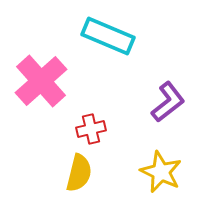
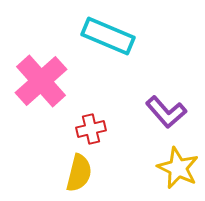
purple L-shape: moved 2 px left, 10 px down; rotated 87 degrees clockwise
yellow star: moved 17 px right, 4 px up
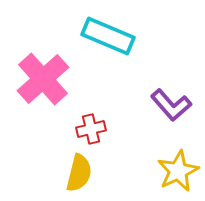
pink cross: moved 2 px right, 2 px up
purple L-shape: moved 5 px right, 7 px up
yellow star: moved 3 px down; rotated 21 degrees clockwise
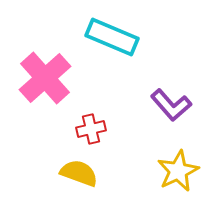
cyan rectangle: moved 4 px right, 1 px down
pink cross: moved 2 px right, 1 px up
yellow semicircle: rotated 84 degrees counterclockwise
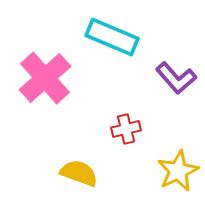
purple L-shape: moved 5 px right, 27 px up
red cross: moved 35 px right
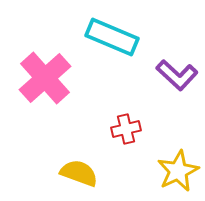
purple L-shape: moved 1 px right, 3 px up; rotated 6 degrees counterclockwise
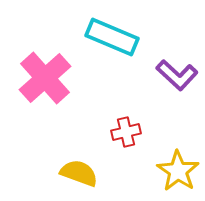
red cross: moved 3 px down
yellow star: rotated 12 degrees counterclockwise
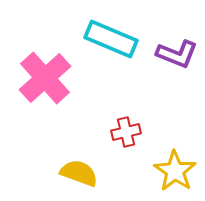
cyan rectangle: moved 1 px left, 2 px down
purple L-shape: moved 21 px up; rotated 21 degrees counterclockwise
yellow star: moved 3 px left
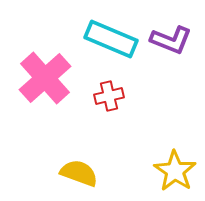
purple L-shape: moved 6 px left, 14 px up
red cross: moved 17 px left, 36 px up
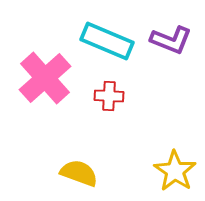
cyan rectangle: moved 4 px left, 2 px down
red cross: rotated 16 degrees clockwise
